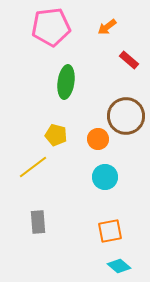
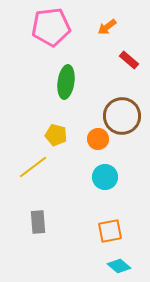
brown circle: moved 4 px left
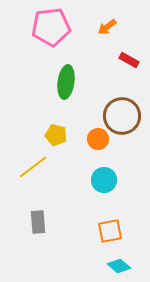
red rectangle: rotated 12 degrees counterclockwise
cyan circle: moved 1 px left, 3 px down
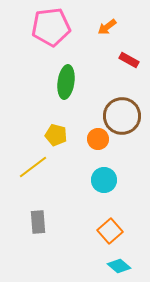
orange square: rotated 30 degrees counterclockwise
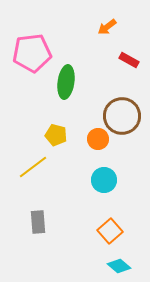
pink pentagon: moved 19 px left, 26 px down
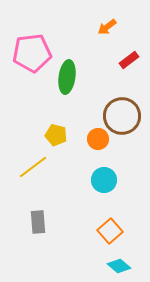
red rectangle: rotated 66 degrees counterclockwise
green ellipse: moved 1 px right, 5 px up
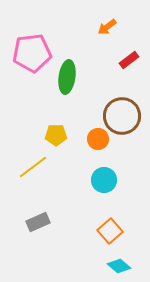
yellow pentagon: rotated 15 degrees counterclockwise
gray rectangle: rotated 70 degrees clockwise
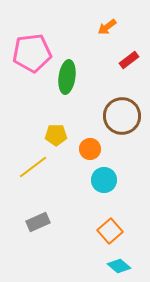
orange circle: moved 8 px left, 10 px down
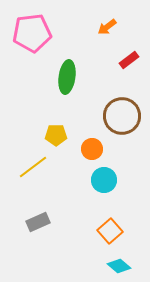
pink pentagon: moved 20 px up
orange circle: moved 2 px right
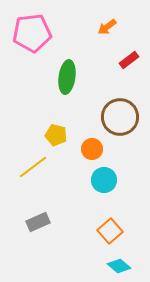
brown circle: moved 2 px left, 1 px down
yellow pentagon: rotated 15 degrees clockwise
